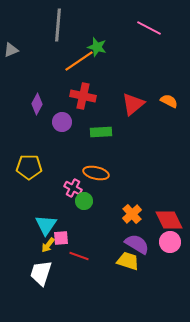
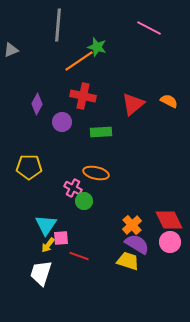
orange cross: moved 11 px down
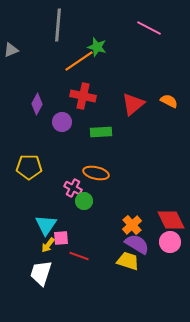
red diamond: moved 2 px right
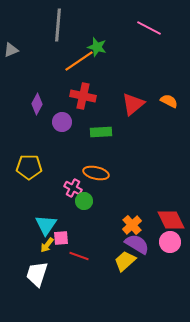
yellow arrow: moved 1 px left
yellow trapezoid: moved 3 px left; rotated 60 degrees counterclockwise
white trapezoid: moved 4 px left, 1 px down
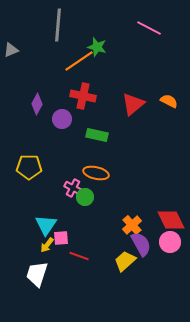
purple circle: moved 3 px up
green rectangle: moved 4 px left, 3 px down; rotated 15 degrees clockwise
green circle: moved 1 px right, 4 px up
purple semicircle: moved 4 px right; rotated 30 degrees clockwise
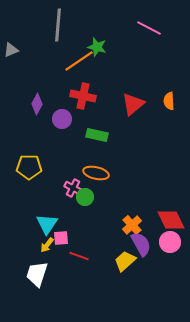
orange semicircle: rotated 120 degrees counterclockwise
cyan triangle: moved 1 px right, 1 px up
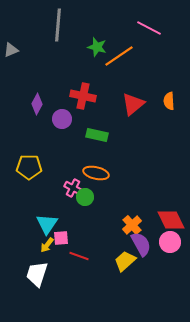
orange line: moved 40 px right, 5 px up
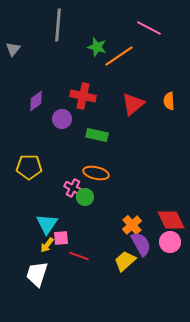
gray triangle: moved 2 px right, 1 px up; rotated 28 degrees counterclockwise
purple diamond: moved 1 px left, 3 px up; rotated 25 degrees clockwise
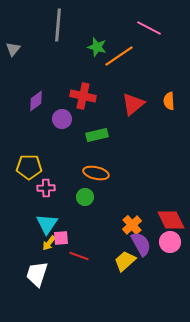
green rectangle: rotated 25 degrees counterclockwise
pink cross: moved 27 px left; rotated 30 degrees counterclockwise
yellow arrow: moved 2 px right, 2 px up
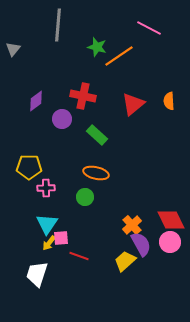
green rectangle: rotated 55 degrees clockwise
